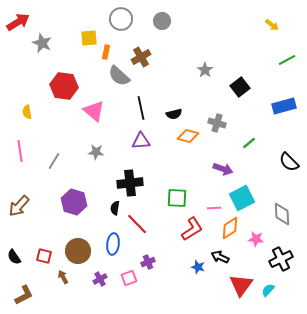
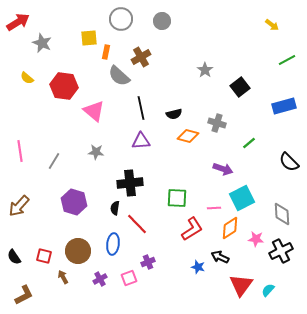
yellow semicircle at (27, 112): moved 34 px up; rotated 40 degrees counterclockwise
black cross at (281, 259): moved 8 px up
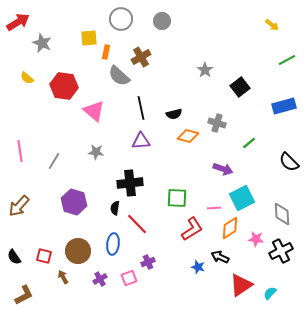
red triangle at (241, 285): rotated 20 degrees clockwise
cyan semicircle at (268, 290): moved 2 px right, 3 px down
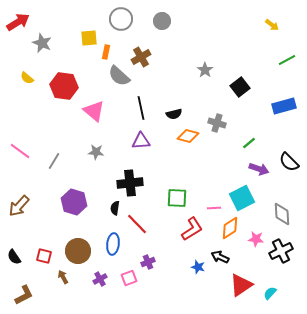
pink line at (20, 151): rotated 45 degrees counterclockwise
purple arrow at (223, 169): moved 36 px right
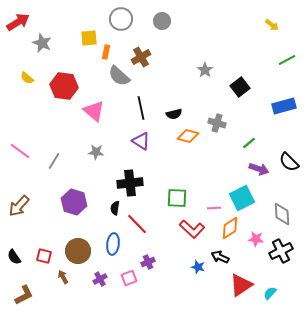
purple triangle at (141, 141): rotated 36 degrees clockwise
red L-shape at (192, 229): rotated 75 degrees clockwise
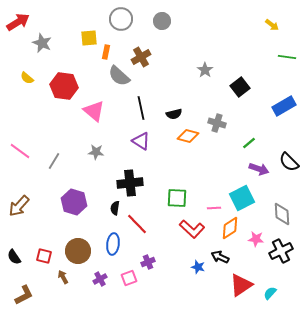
green line at (287, 60): moved 3 px up; rotated 36 degrees clockwise
blue rectangle at (284, 106): rotated 15 degrees counterclockwise
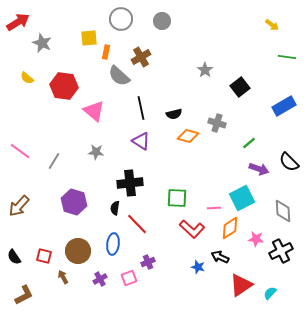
gray diamond at (282, 214): moved 1 px right, 3 px up
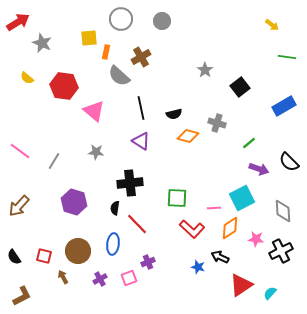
brown L-shape at (24, 295): moved 2 px left, 1 px down
